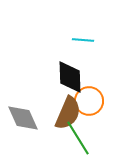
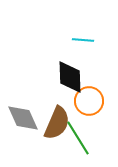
brown semicircle: moved 11 px left, 10 px down
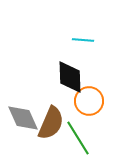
brown semicircle: moved 6 px left
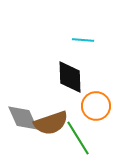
orange circle: moved 7 px right, 5 px down
brown semicircle: rotated 48 degrees clockwise
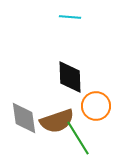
cyan line: moved 13 px left, 23 px up
gray diamond: moved 1 px right; rotated 16 degrees clockwise
brown semicircle: moved 6 px right, 2 px up
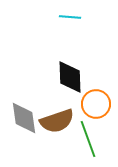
orange circle: moved 2 px up
green line: moved 10 px right, 1 px down; rotated 12 degrees clockwise
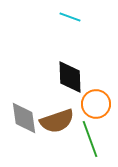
cyan line: rotated 15 degrees clockwise
green line: moved 2 px right
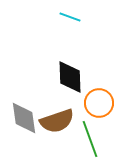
orange circle: moved 3 px right, 1 px up
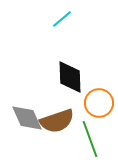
cyan line: moved 8 px left, 2 px down; rotated 60 degrees counterclockwise
gray diamond: moved 3 px right; rotated 16 degrees counterclockwise
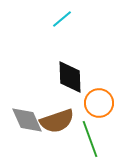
gray diamond: moved 2 px down
